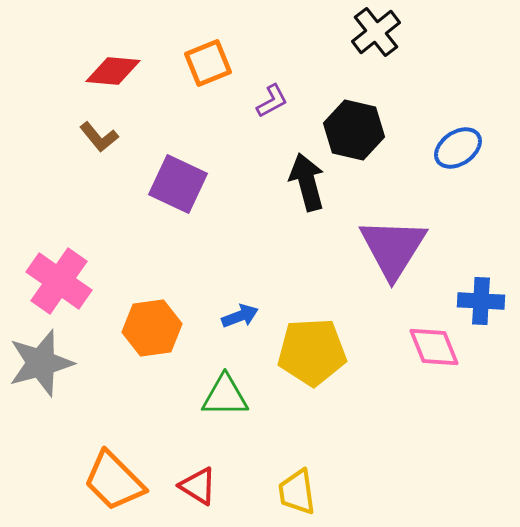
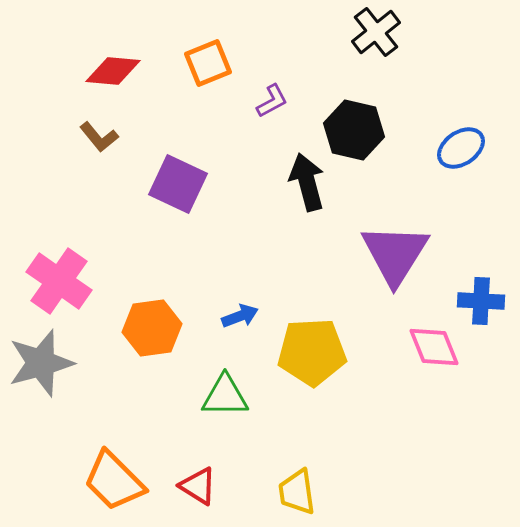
blue ellipse: moved 3 px right
purple triangle: moved 2 px right, 6 px down
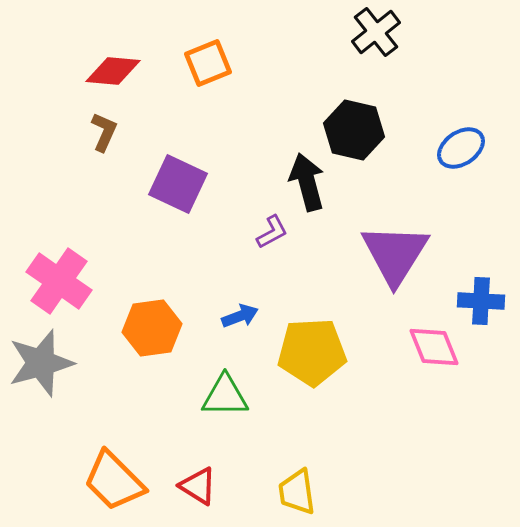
purple L-shape: moved 131 px down
brown L-shape: moved 5 px right, 5 px up; rotated 117 degrees counterclockwise
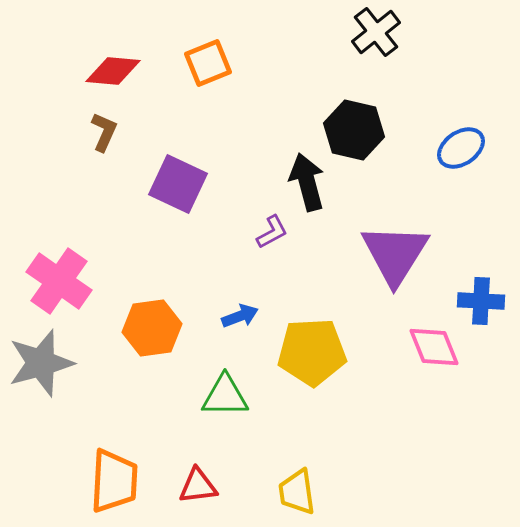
orange trapezoid: rotated 132 degrees counterclockwise
red triangle: rotated 39 degrees counterclockwise
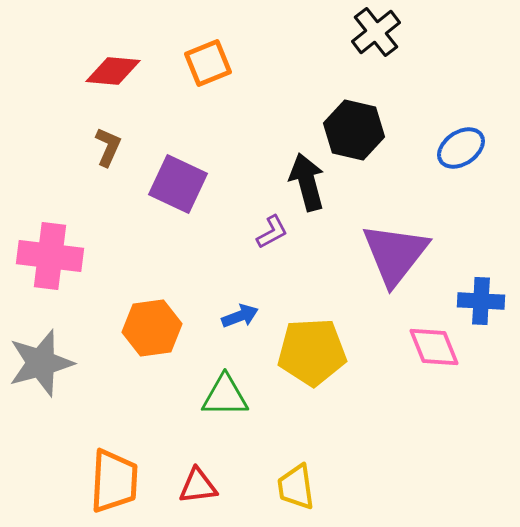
brown L-shape: moved 4 px right, 15 px down
purple triangle: rotated 6 degrees clockwise
pink cross: moved 9 px left, 25 px up; rotated 28 degrees counterclockwise
yellow trapezoid: moved 1 px left, 5 px up
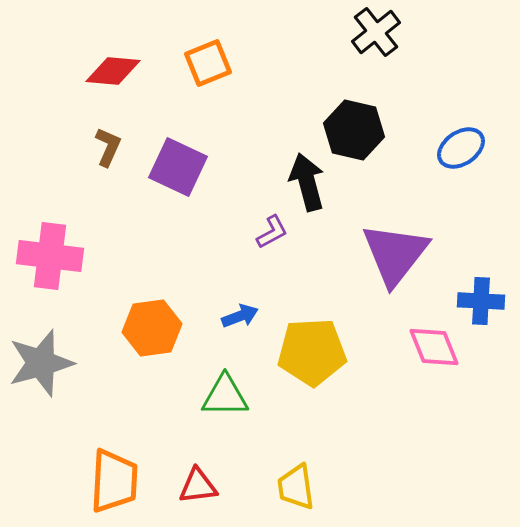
purple square: moved 17 px up
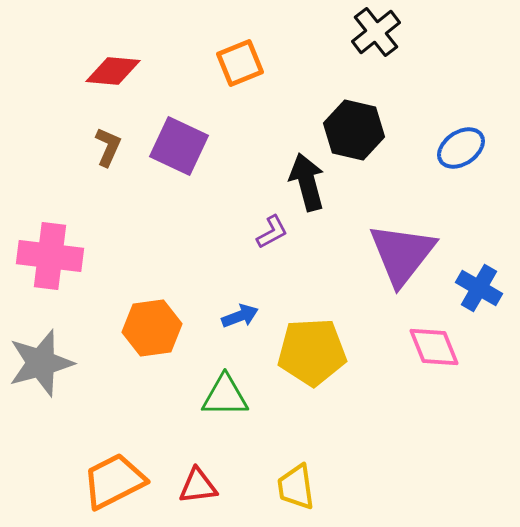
orange square: moved 32 px right
purple square: moved 1 px right, 21 px up
purple triangle: moved 7 px right
blue cross: moved 2 px left, 13 px up; rotated 27 degrees clockwise
orange trapezoid: rotated 120 degrees counterclockwise
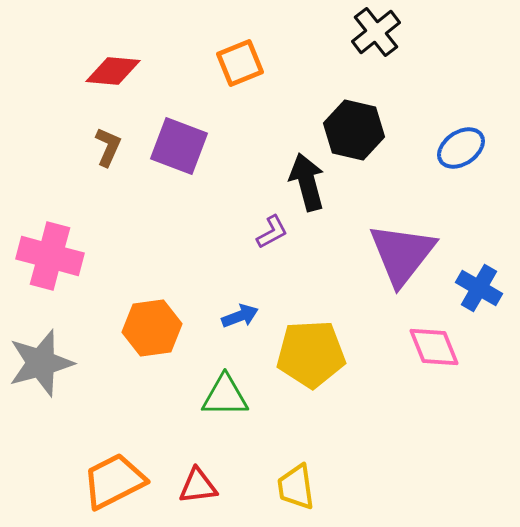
purple square: rotated 4 degrees counterclockwise
pink cross: rotated 8 degrees clockwise
yellow pentagon: moved 1 px left, 2 px down
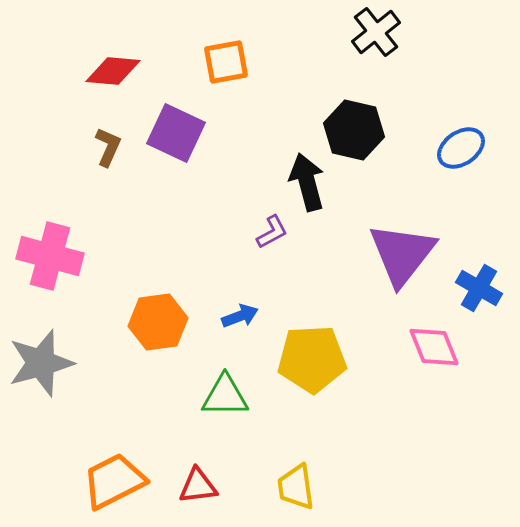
orange square: moved 14 px left, 1 px up; rotated 12 degrees clockwise
purple square: moved 3 px left, 13 px up; rotated 4 degrees clockwise
orange hexagon: moved 6 px right, 6 px up
yellow pentagon: moved 1 px right, 5 px down
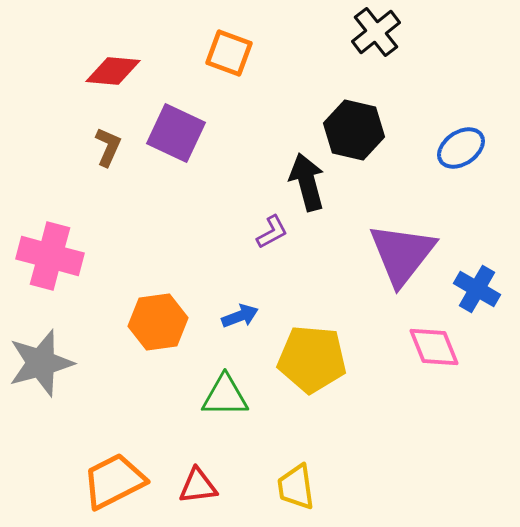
orange square: moved 3 px right, 9 px up; rotated 30 degrees clockwise
blue cross: moved 2 px left, 1 px down
yellow pentagon: rotated 8 degrees clockwise
